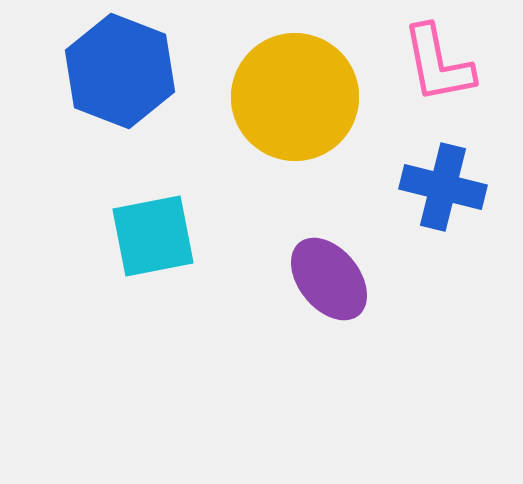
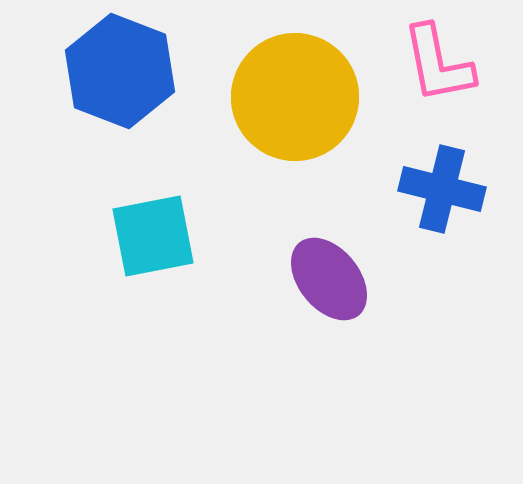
blue cross: moved 1 px left, 2 px down
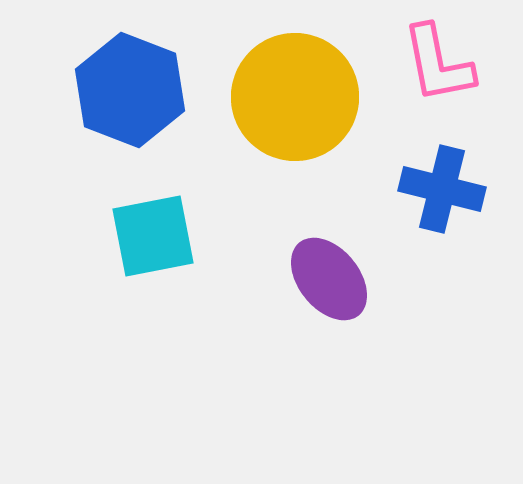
blue hexagon: moved 10 px right, 19 px down
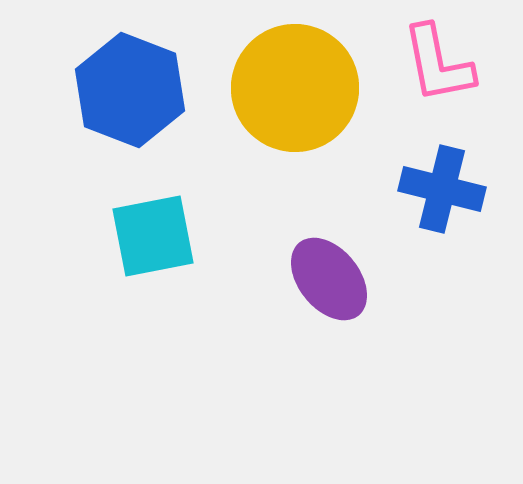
yellow circle: moved 9 px up
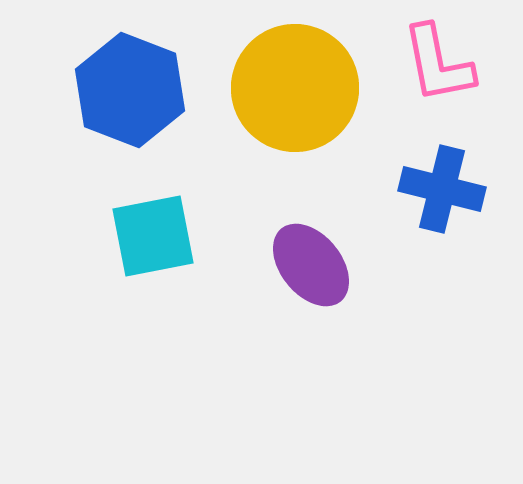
purple ellipse: moved 18 px left, 14 px up
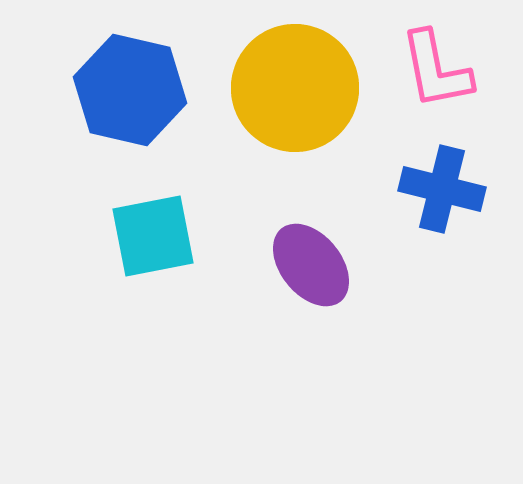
pink L-shape: moved 2 px left, 6 px down
blue hexagon: rotated 8 degrees counterclockwise
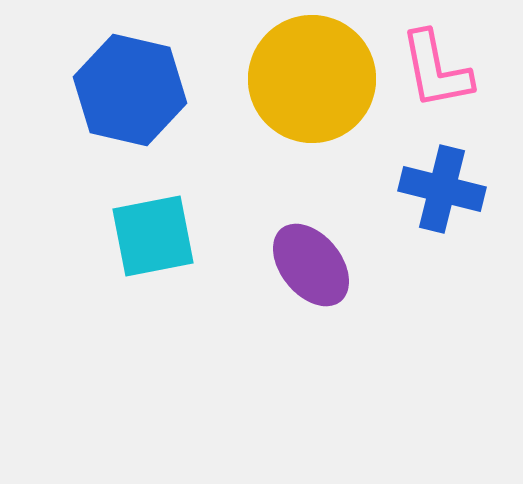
yellow circle: moved 17 px right, 9 px up
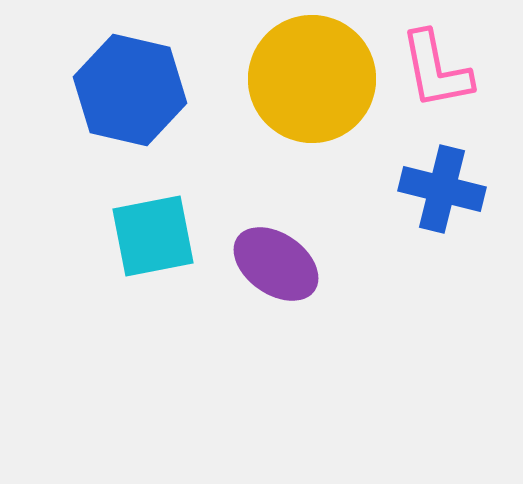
purple ellipse: moved 35 px left, 1 px up; rotated 16 degrees counterclockwise
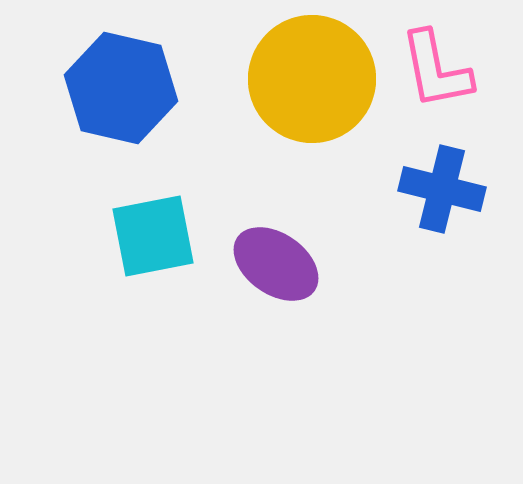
blue hexagon: moved 9 px left, 2 px up
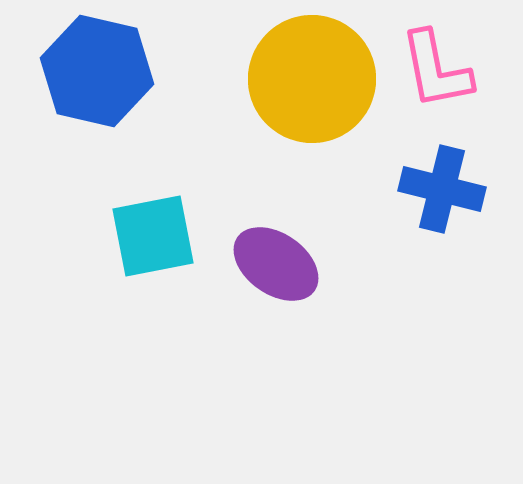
blue hexagon: moved 24 px left, 17 px up
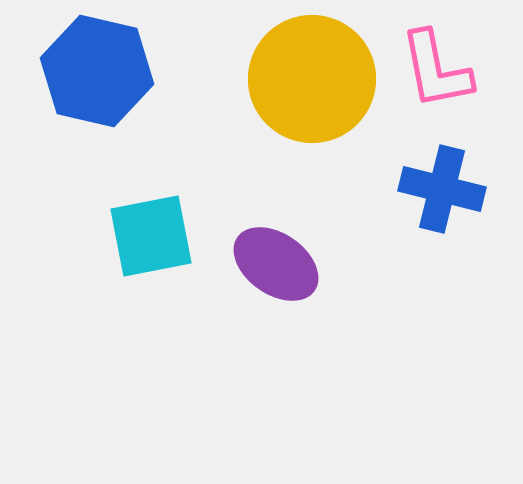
cyan square: moved 2 px left
